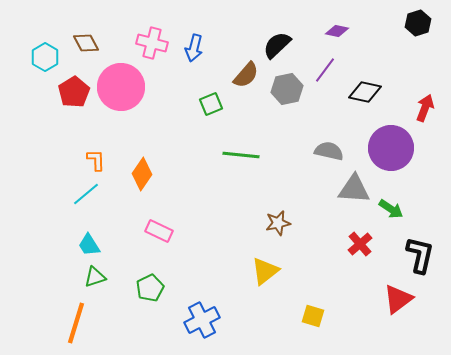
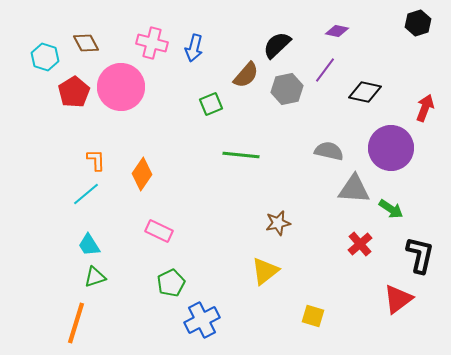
cyan hexagon: rotated 12 degrees counterclockwise
green pentagon: moved 21 px right, 5 px up
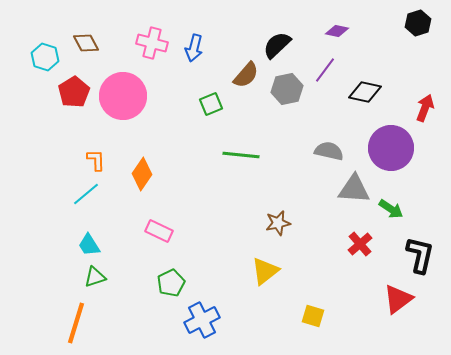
pink circle: moved 2 px right, 9 px down
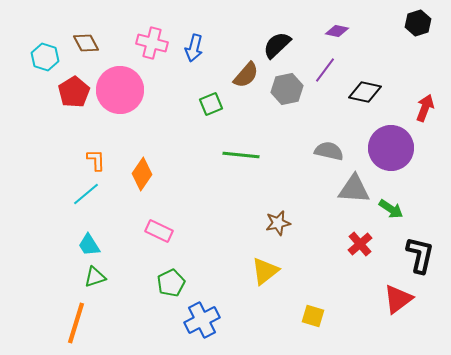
pink circle: moved 3 px left, 6 px up
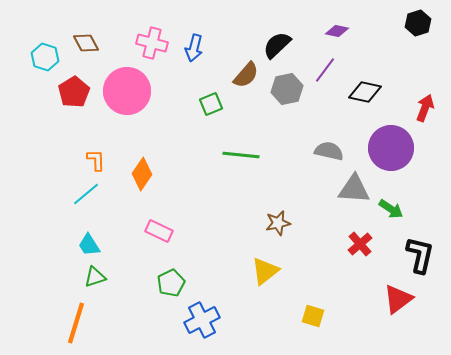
pink circle: moved 7 px right, 1 px down
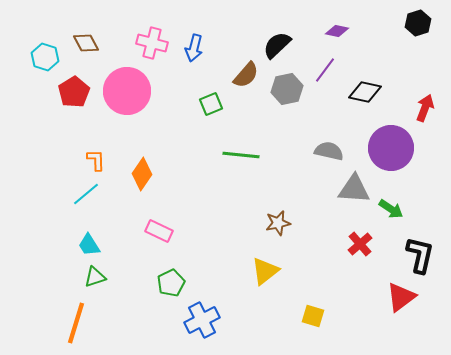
red triangle: moved 3 px right, 2 px up
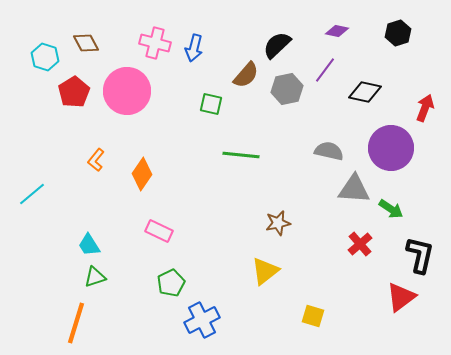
black hexagon: moved 20 px left, 10 px down
pink cross: moved 3 px right
green square: rotated 35 degrees clockwise
orange L-shape: rotated 140 degrees counterclockwise
cyan line: moved 54 px left
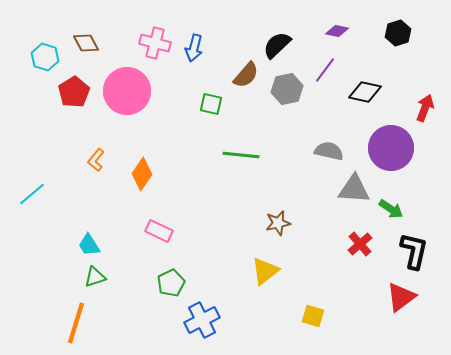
black L-shape: moved 6 px left, 4 px up
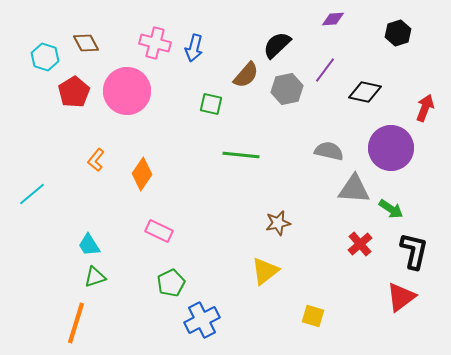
purple diamond: moved 4 px left, 12 px up; rotated 15 degrees counterclockwise
